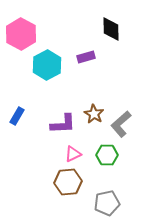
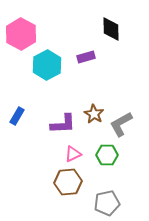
gray L-shape: rotated 12 degrees clockwise
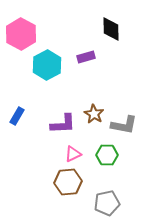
gray L-shape: moved 3 px right, 1 px down; rotated 140 degrees counterclockwise
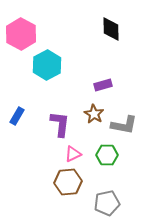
purple rectangle: moved 17 px right, 28 px down
purple L-shape: moved 3 px left; rotated 80 degrees counterclockwise
